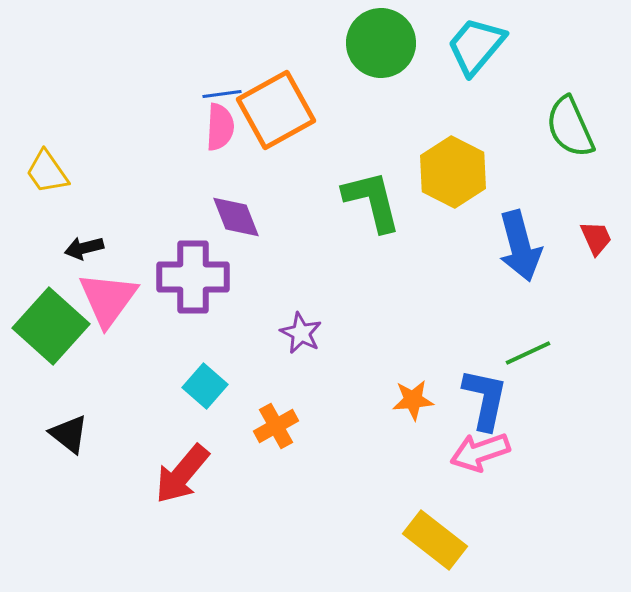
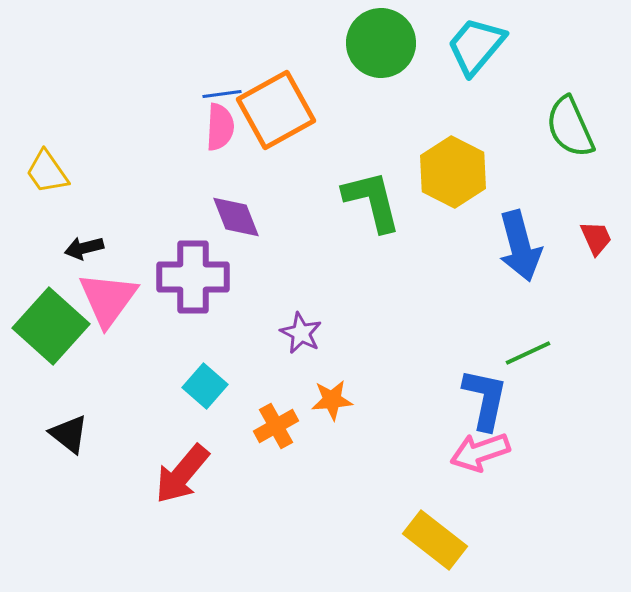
orange star: moved 81 px left
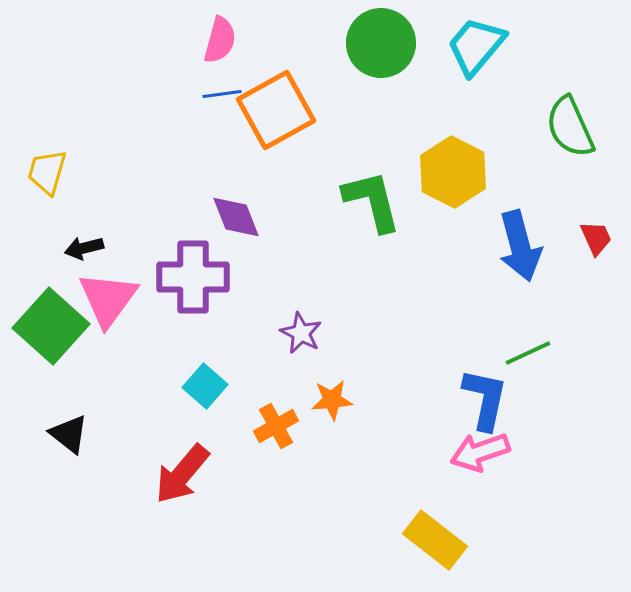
pink semicircle: moved 87 px up; rotated 12 degrees clockwise
yellow trapezoid: rotated 51 degrees clockwise
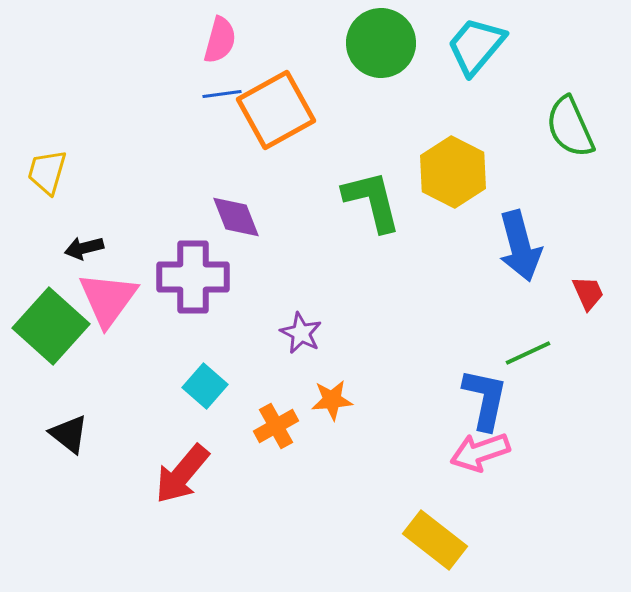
red trapezoid: moved 8 px left, 55 px down
